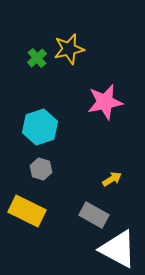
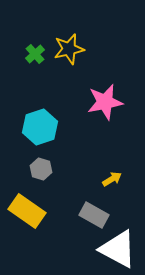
green cross: moved 2 px left, 4 px up
yellow rectangle: rotated 9 degrees clockwise
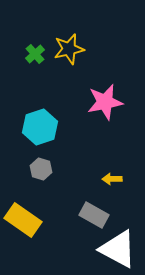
yellow arrow: rotated 150 degrees counterclockwise
yellow rectangle: moved 4 px left, 9 px down
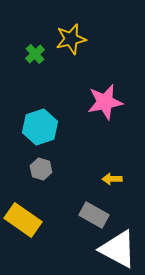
yellow star: moved 2 px right, 10 px up
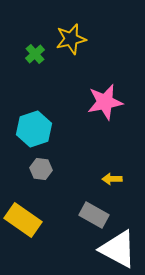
cyan hexagon: moved 6 px left, 2 px down
gray hexagon: rotated 10 degrees counterclockwise
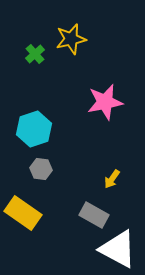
yellow arrow: rotated 54 degrees counterclockwise
yellow rectangle: moved 7 px up
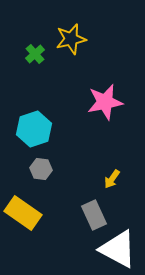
gray rectangle: rotated 36 degrees clockwise
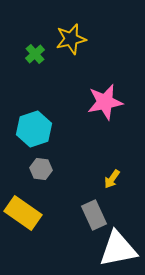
white triangle: rotated 39 degrees counterclockwise
